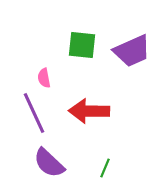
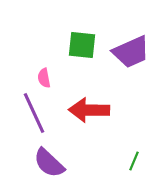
purple trapezoid: moved 1 px left, 1 px down
red arrow: moved 1 px up
green line: moved 29 px right, 7 px up
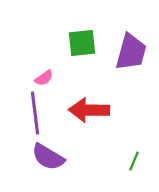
green square: moved 2 px up; rotated 12 degrees counterclockwise
purple trapezoid: rotated 51 degrees counterclockwise
pink semicircle: rotated 114 degrees counterclockwise
purple line: moved 1 px right; rotated 18 degrees clockwise
purple semicircle: moved 1 px left, 6 px up; rotated 12 degrees counterclockwise
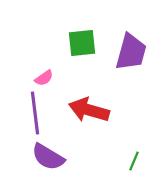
red arrow: rotated 15 degrees clockwise
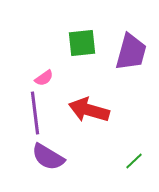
green line: rotated 24 degrees clockwise
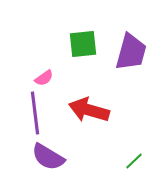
green square: moved 1 px right, 1 px down
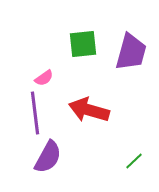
purple semicircle: rotated 92 degrees counterclockwise
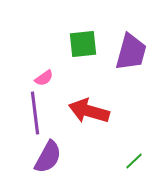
red arrow: moved 1 px down
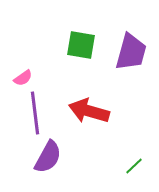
green square: moved 2 px left, 1 px down; rotated 16 degrees clockwise
pink semicircle: moved 21 px left
green line: moved 5 px down
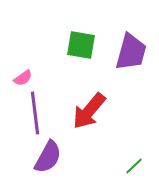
red arrow: rotated 66 degrees counterclockwise
